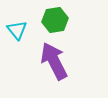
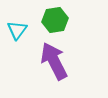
cyan triangle: rotated 15 degrees clockwise
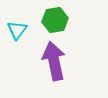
purple arrow: rotated 15 degrees clockwise
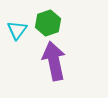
green hexagon: moved 7 px left, 3 px down; rotated 10 degrees counterclockwise
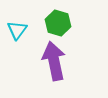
green hexagon: moved 10 px right; rotated 25 degrees counterclockwise
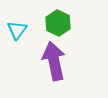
green hexagon: rotated 10 degrees clockwise
